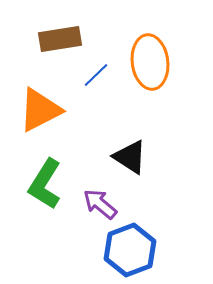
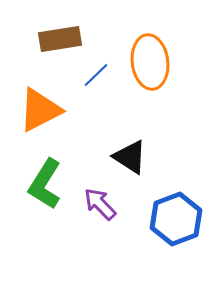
purple arrow: rotated 6 degrees clockwise
blue hexagon: moved 46 px right, 31 px up
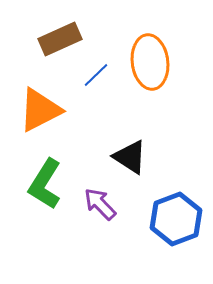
brown rectangle: rotated 15 degrees counterclockwise
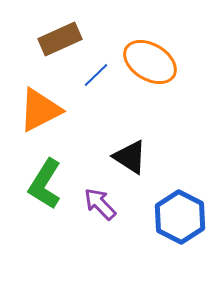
orange ellipse: rotated 52 degrees counterclockwise
blue hexagon: moved 4 px right, 2 px up; rotated 12 degrees counterclockwise
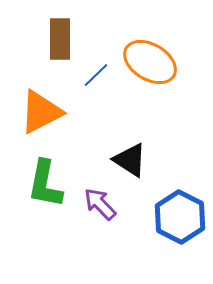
brown rectangle: rotated 66 degrees counterclockwise
orange triangle: moved 1 px right, 2 px down
black triangle: moved 3 px down
green L-shape: rotated 21 degrees counterclockwise
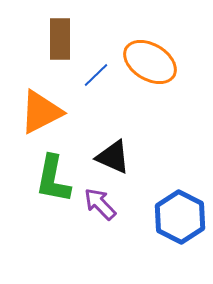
black triangle: moved 17 px left, 3 px up; rotated 9 degrees counterclockwise
green L-shape: moved 8 px right, 5 px up
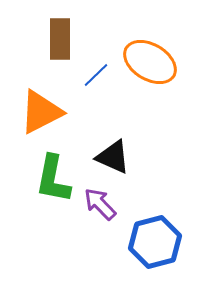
blue hexagon: moved 25 px left, 25 px down; rotated 18 degrees clockwise
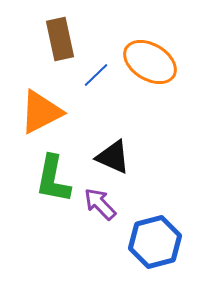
brown rectangle: rotated 12 degrees counterclockwise
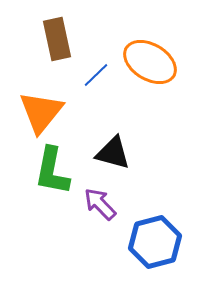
brown rectangle: moved 3 px left
orange triangle: rotated 24 degrees counterclockwise
black triangle: moved 4 px up; rotated 9 degrees counterclockwise
green L-shape: moved 1 px left, 8 px up
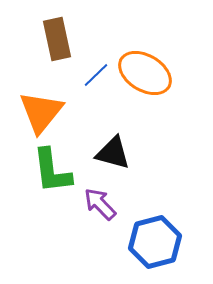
orange ellipse: moved 5 px left, 11 px down
green L-shape: rotated 18 degrees counterclockwise
